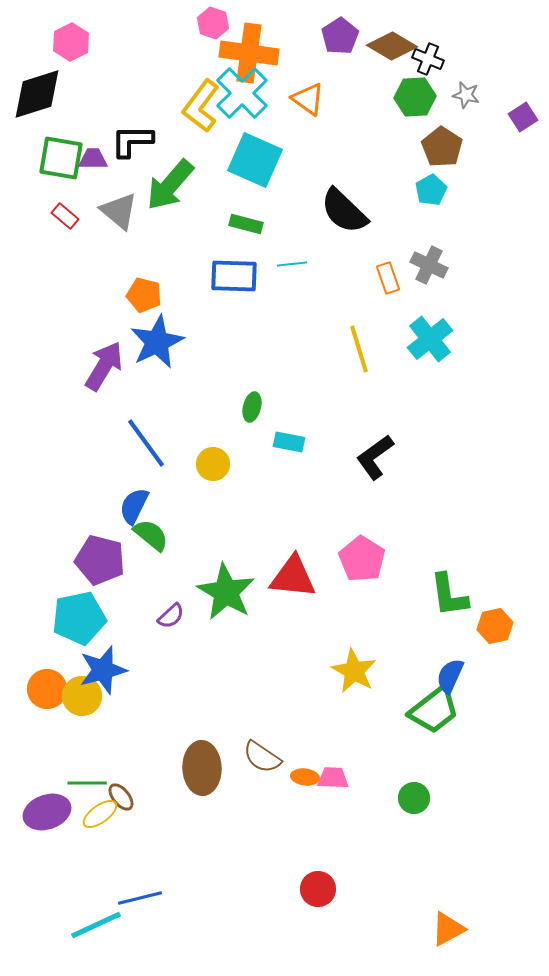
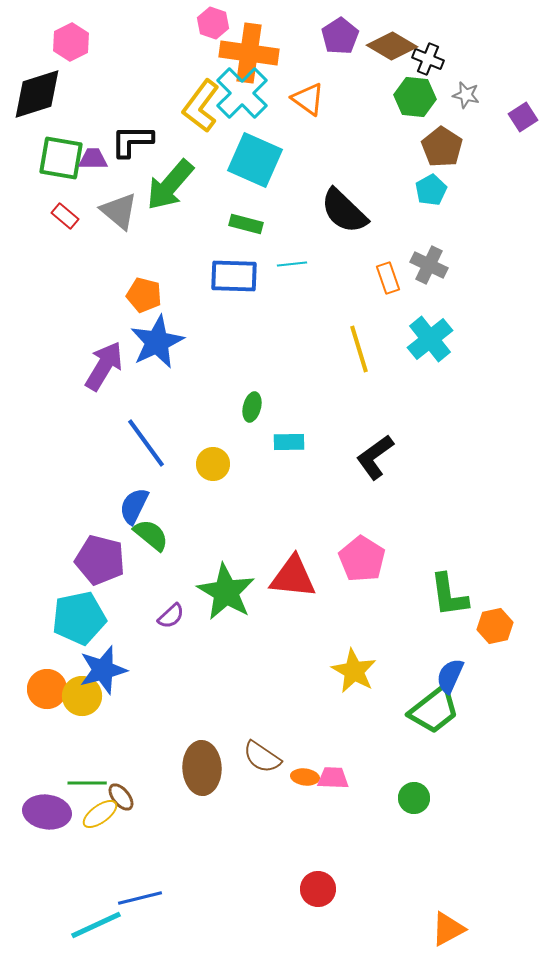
green hexagon at (415, 97): rotated 9 degrees clockwise
cyan rectangle at (289, 442): rotated 12 degrees counterclockwise
purple ellipse at (47, 812): rotated 27 degrees clockwise
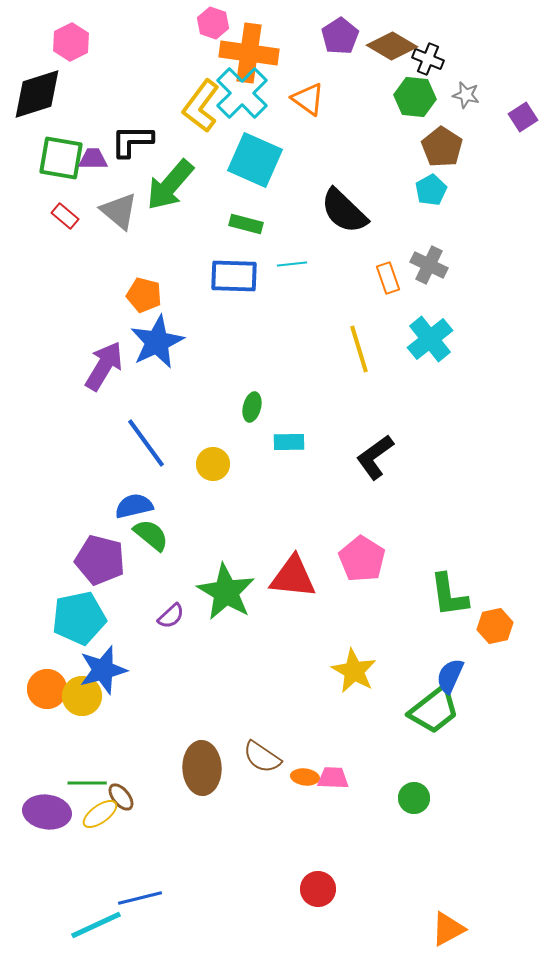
blue semicircle at (134, 506): rotated 51 degrees clockwise
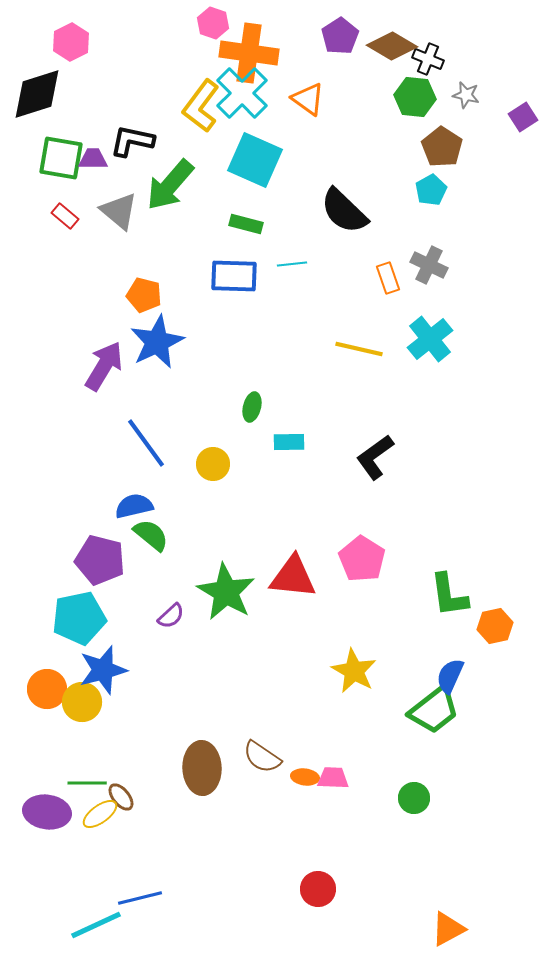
black L-shape at (132, 141): rotated 12 degrees clockwise
yellow line at (359, 349): rotated 60 degrees counterclockwise
yellow circle at (82, 696): moved 6 px down
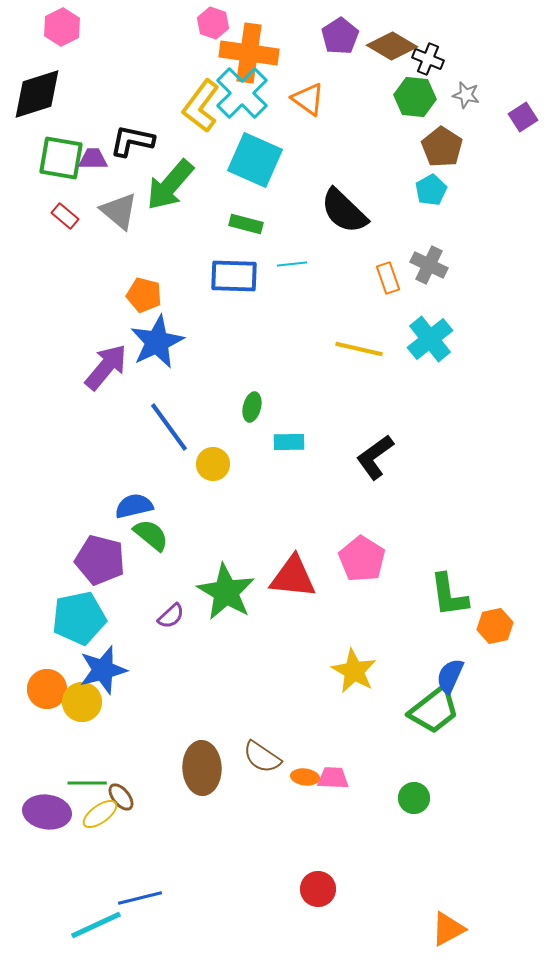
pink hexagon at (71, 42): moved 9 px left, 15 px up
purple arrow at (104, 366): moved 2 px right, 1 px down; rotated 9 degrees clockwise
blue line at (146, 443): moved 23 px right, 16 px up
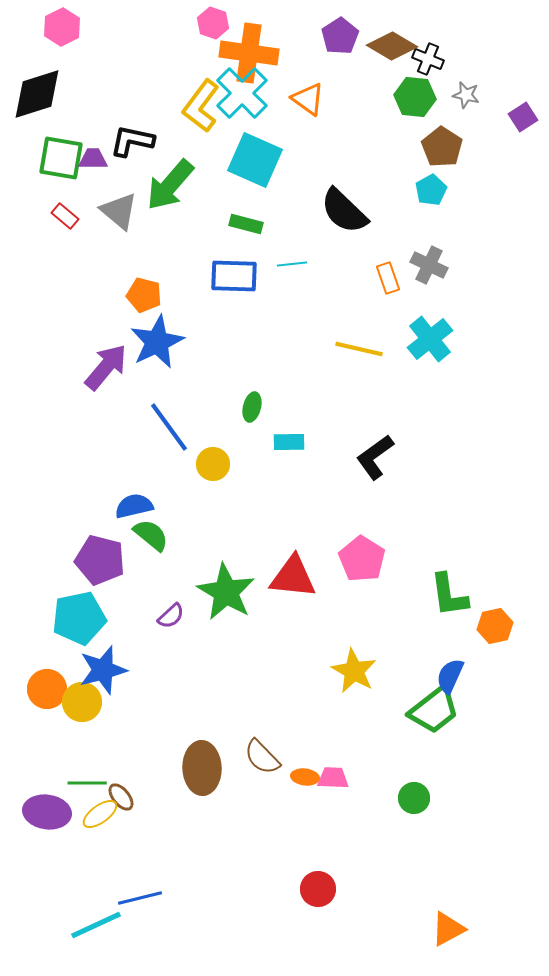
brown semicircle at (262, 757): rotated 12 degrees clockwise
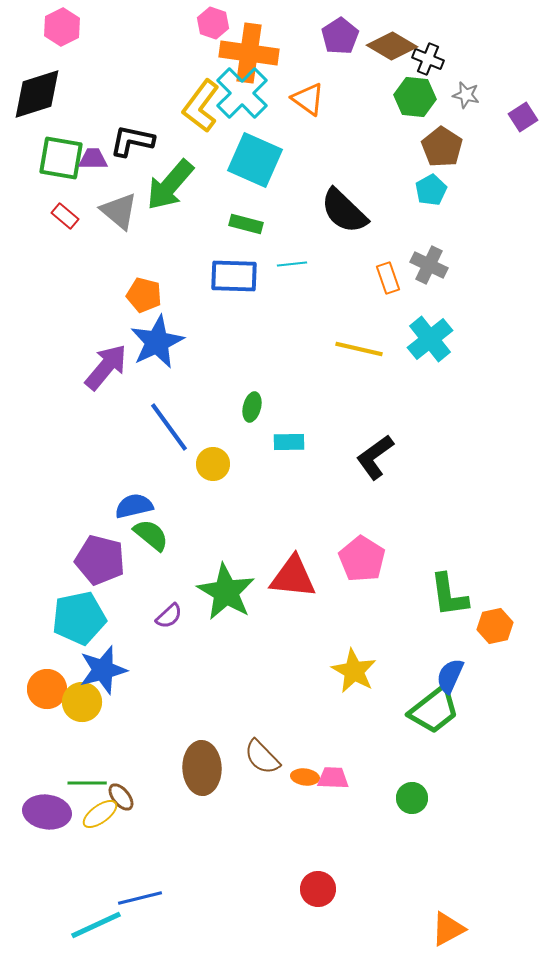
purple semicircle at (171, 616): moved 2 px left
green circle at (414, 798): moved 2 px left
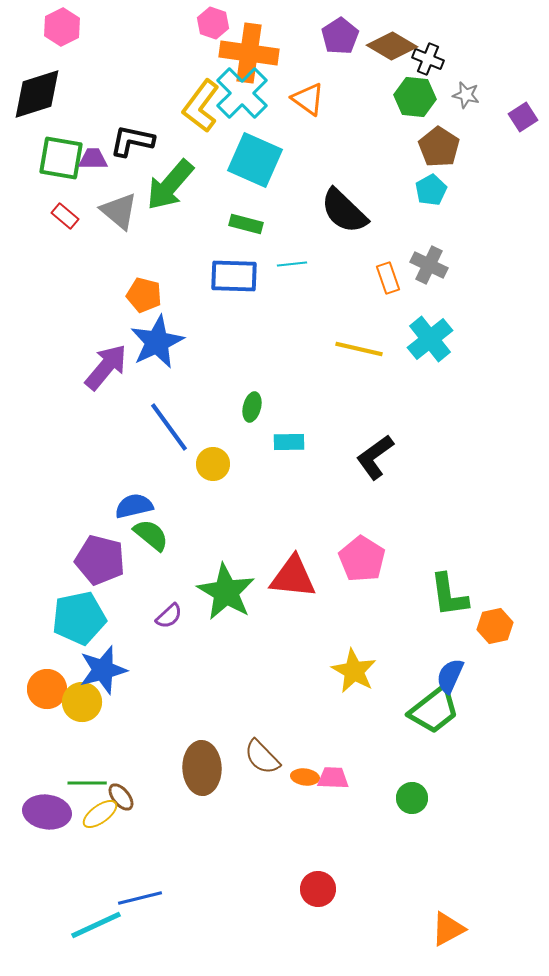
brown pentagon at (442, 147): moved 3 px left
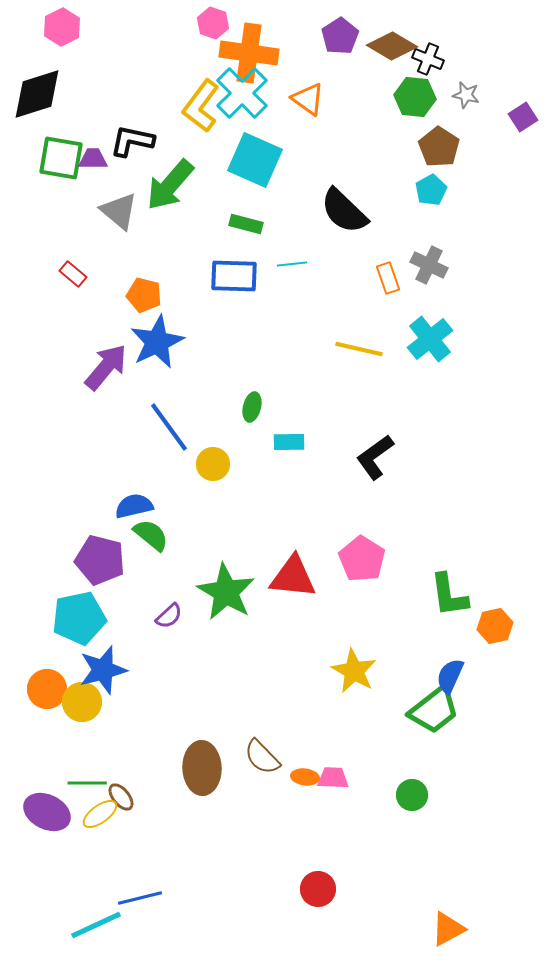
red rectangle at (65, 216): moved 8 px right, 58 px down
green circle at (412, 798): moved 3 px up
purple ellipse at (47, 812): rotated 18 degrees clockwise
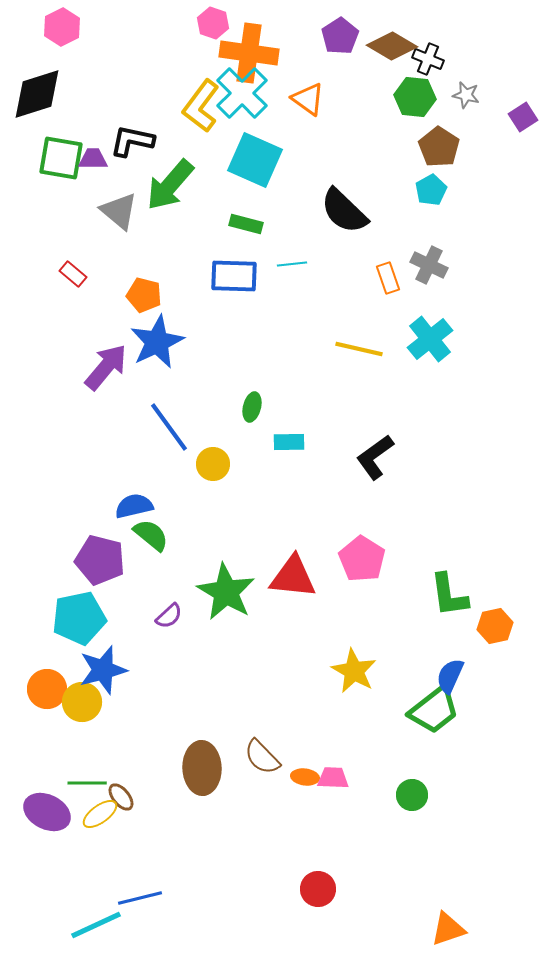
orange triangle at (448, 929): rotated 9 degrees clockwise
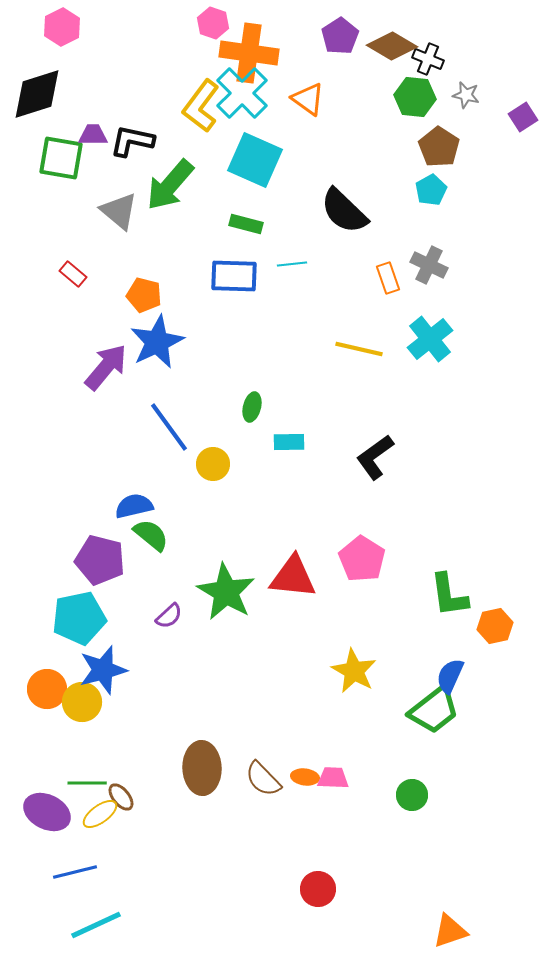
purple trapezoid at (93, 159): moved 24 px up
brown semicircle at (262, 757): moved 1 px right, 22 px down
blue line at (140, 898): moved 65 px left, 26 px up
orange triangle at (448, 929): moved 2 px right, 2 px down
